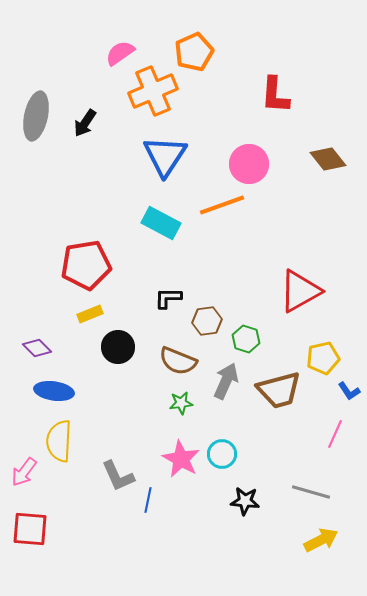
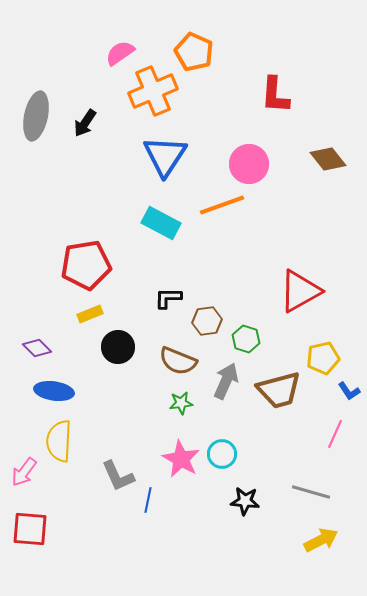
orange pentagon: rotated 24 degrees counterclockwise
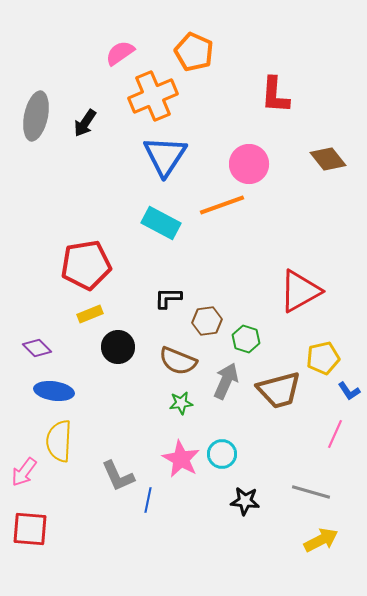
orange cross: moved 5 px down
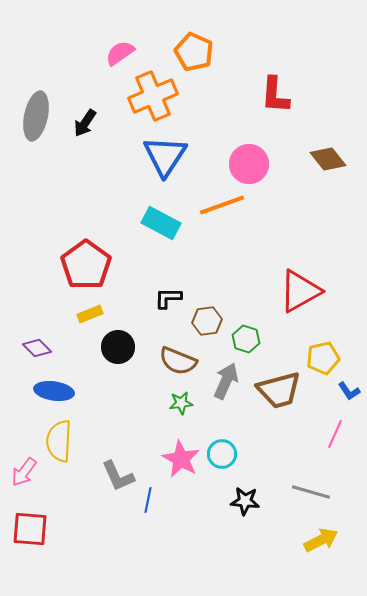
red pentagon: rotated 27 degrees counterclockwise
